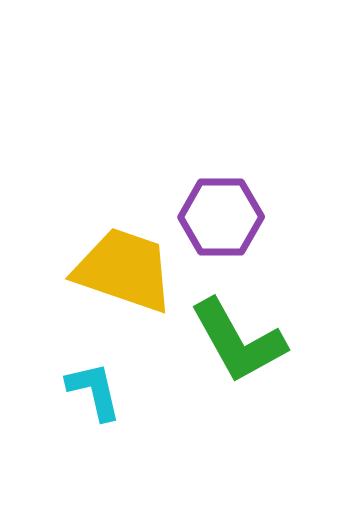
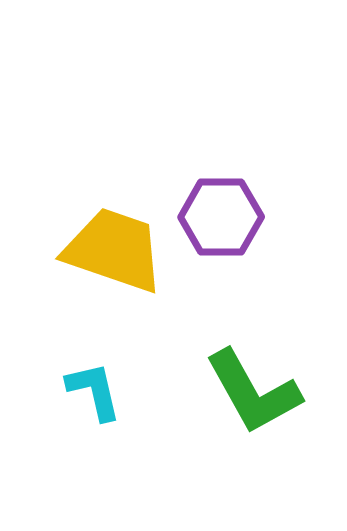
yellow trapezoid: moved 10 px left, 20 px up
green L-shape: moved 15 px right, 51 px down
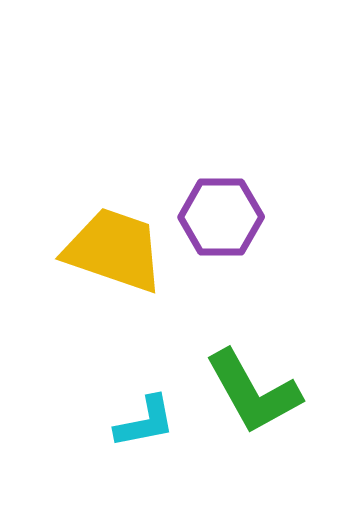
cyan L-shape: moved 51 px right, 31 px down; rotated 92 degrees clockwise
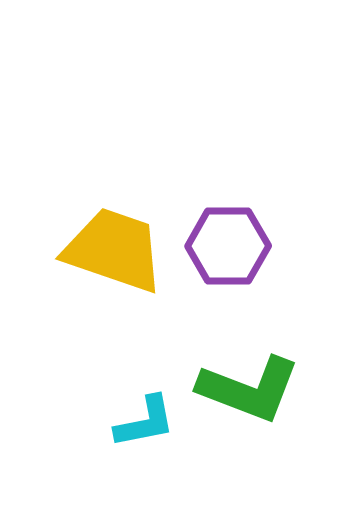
purple hexagon: moved 7 px right, 29 px down
green L-shape: moved 4 px left, 3 px up; rotated 40 degrees counterclockwise
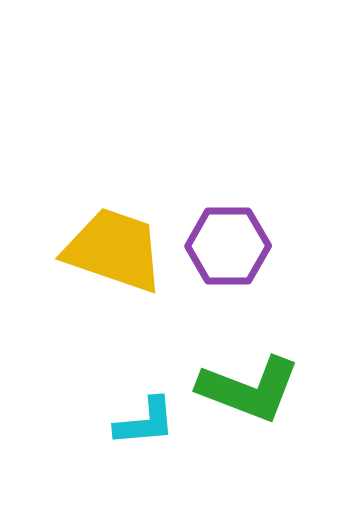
cyan L-shape: rotated 6 degrees clockwise
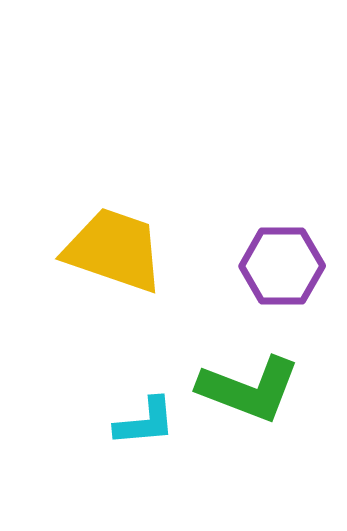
purple hexagon: moved 54 px right, 20 px down
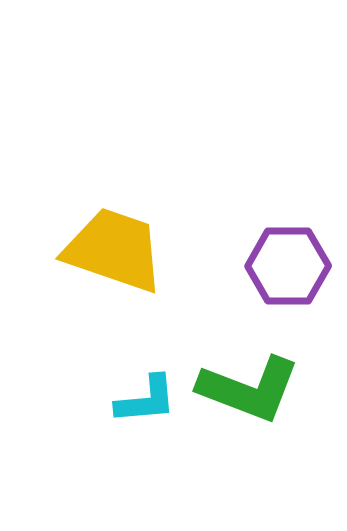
purple hexagon: moved 6 px right
cyan L-shape: moved 1 px right, 22 px up
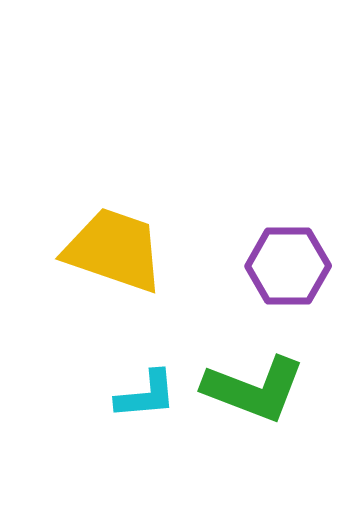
green L-shape: moved 5 px right
cyan L-shape: moved 5 px up
